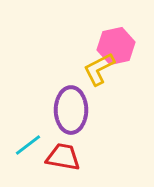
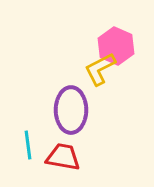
pink hexagon: rotated 24 degrees counterclockwise
yellow L-shape: moved 1 px right
cyan line: rotated 60 degrees counterclockwise
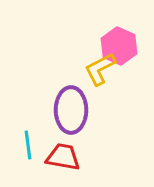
pink hexagon: moved 3 px right
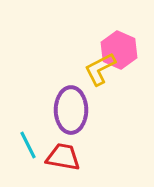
pink hexagon: moved 4 px down
cyan line: rotated 20 degrees counterclockwise
